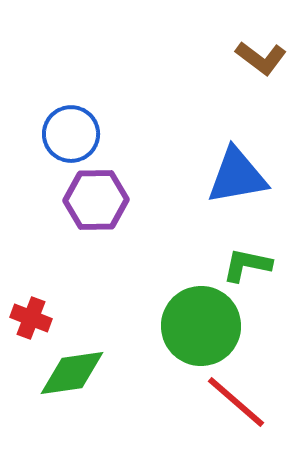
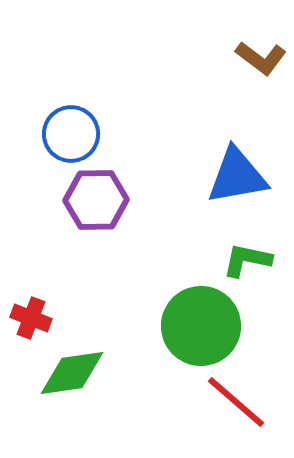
green L-shape: moved 5 px up
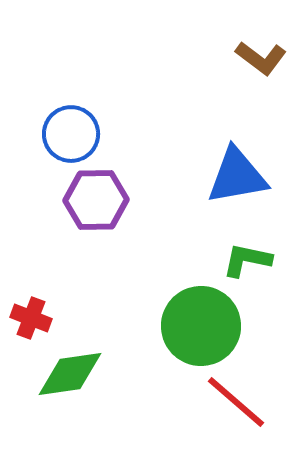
green diamond: moved 2 px left, 1 px down
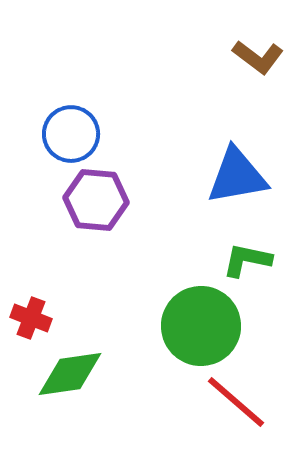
brown L-shape: moved 3 px left, 1 px up
purple hexagon: rotated 6 degrees clockwise
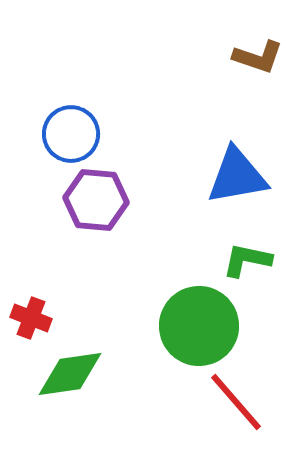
brown L-shape: rotated 18 degrees counterclockwise
green circle: moved 2 px left
red line: rotated 8 degrees clockwise
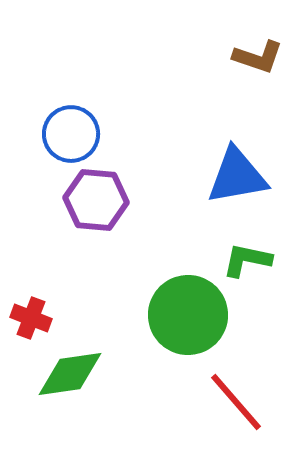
green circle: moved 11 px left, 11 px up
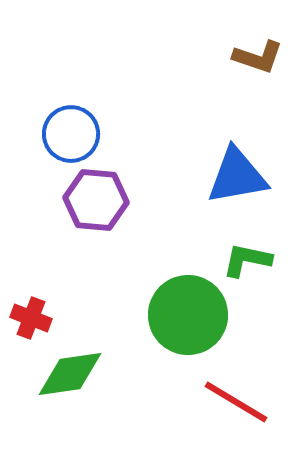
red line: rotated 18 degrees counterclockwise
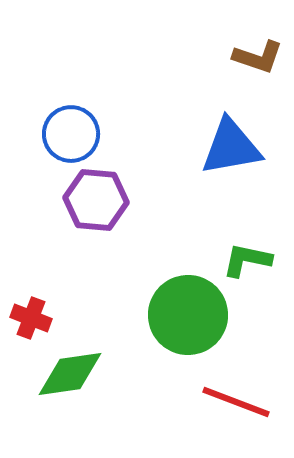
blue triangle: moved 6 px left, 29 px up
red line: rotated 10 degrees counterclockwise
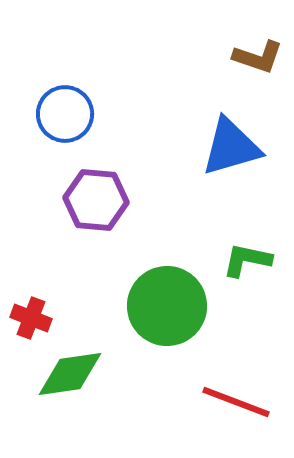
blue circle: moved 6 px left, 20 px up
blue triangle: rotated 6 degrees counterclockwise
green circle: moved 21 px left, 9 px up
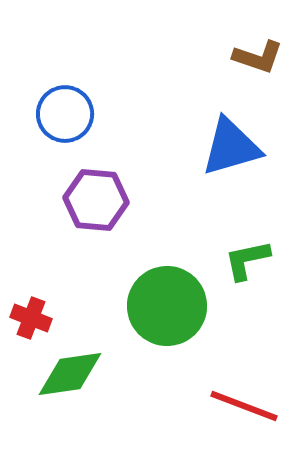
green L-shape: rotated 24 degrees counterclockwise
red line: moved 8 px right, 4 px down
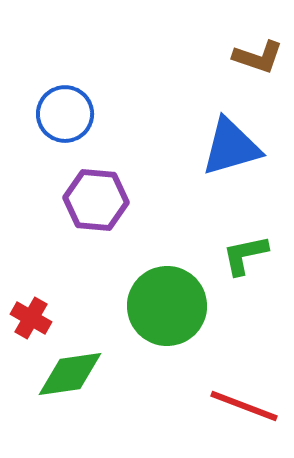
green L-shape: moved 2 px left, 5 px up
red cross: rotated 9 degrees clockwise
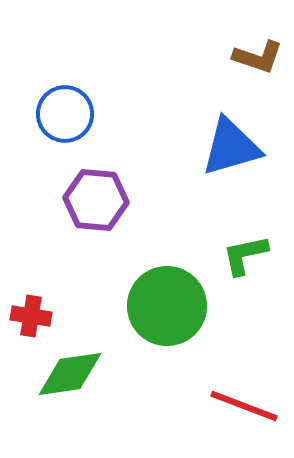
red cross: moved 2 px up; rotated 21 degrees counterclockwise
